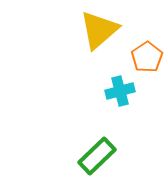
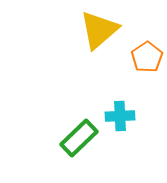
cyan cross: moved 25 px down; rotated 12 degrees clockwise
green rectangle: moved 18 px left, 18 px up
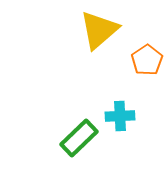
orange pentagon: moved 3 px down
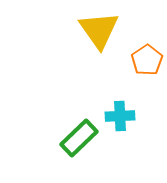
yellow triangle: rotated 24 degrees counterclockwise
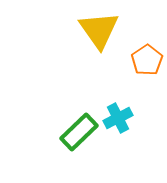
cyan cross: moved 2 px left, 2 px down; rotated 24 degrees counterclockwise
green rectangle: moved 6 px up
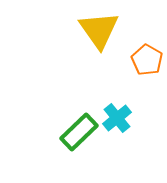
orange pentagon: rotated 8 degrees counterclockwise
cyan cross: moved 1 px left; rotated 12 degrees counterclockwise
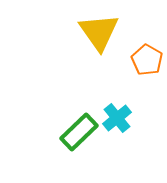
yellow triangle: moved 2 px down
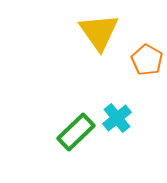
green rectangle: moved 3 px left
